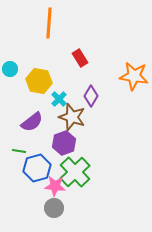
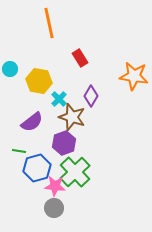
orange line: rotated 16 degrees counterclockwise
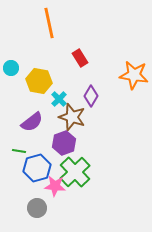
cyan circle: moved 1 px right, 1 px up
orange star: moved 1 px up
gray circle: moved 17 px left
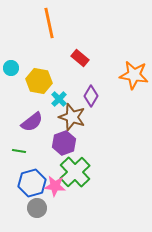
red rectangle: rotated 18 degrees counterclockwise
blue hexagon: moved 5 px left, 15 px down
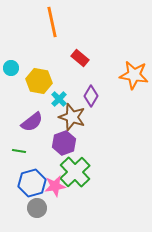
orange line: moved 3 px right, 1 px up
pink star: rotated 15 degrees counterclockwise
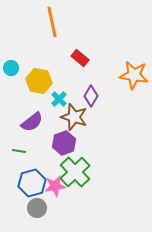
brown star: moved 2 px right
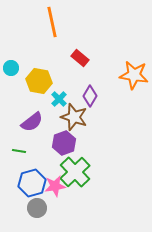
purple diamond: moved 1 px left
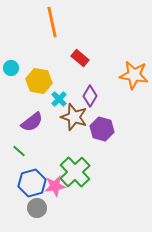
purple hexagon: moved 38 px right, 14 px up; rotated 25 degrees counterclockwise
green line: rotated 32 degrees clockwise
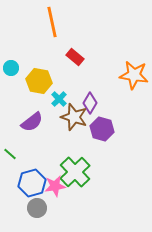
red rectangle: moved 5 px left, 1 px up
purple diamond: moved 7 px down
green line: moved 9 px left, 3 px down
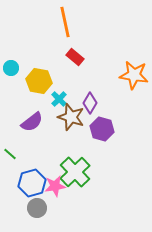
orange line: moved 13 px right
brown star: moved 3 px left
